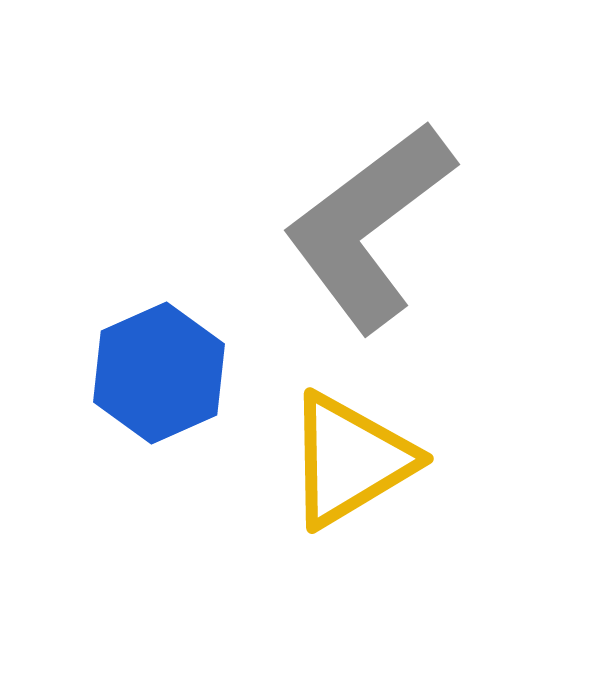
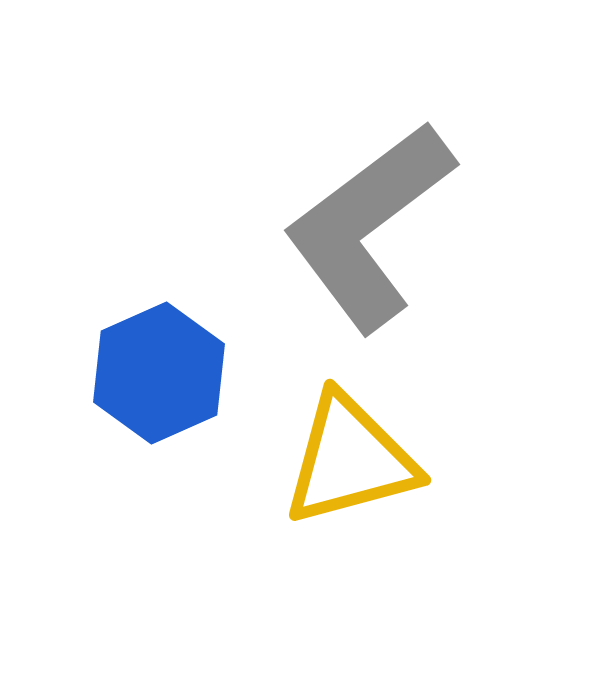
yellow triangle: rotated 16 degrees clockwise
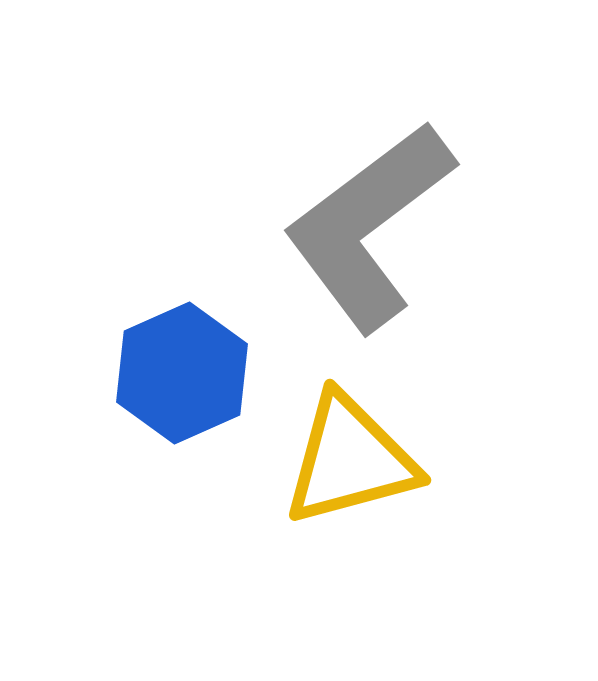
blue hexagon: moved 23 px right
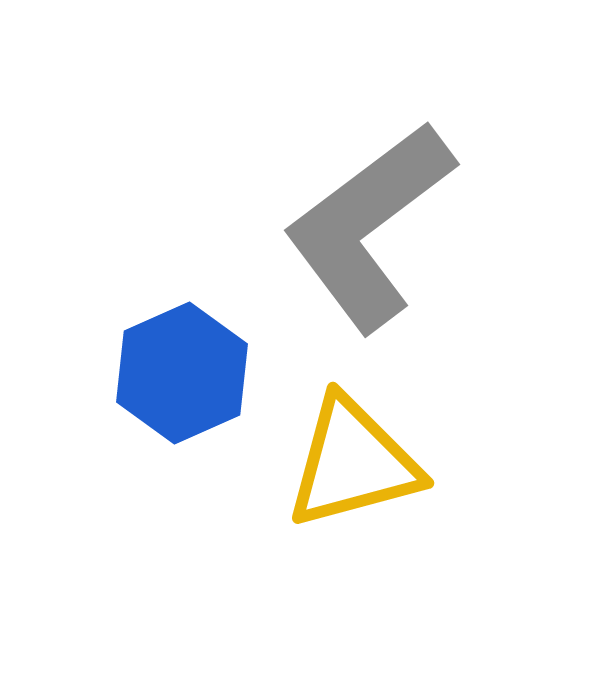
yellow triangle: moved 3 px right, 3 px down
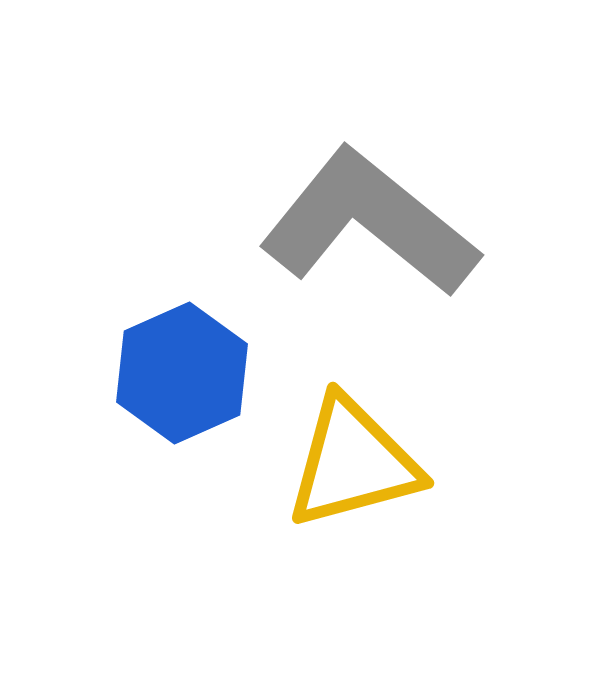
gray L-shape: moved 3 px up; rotated 76 degrees clockwise
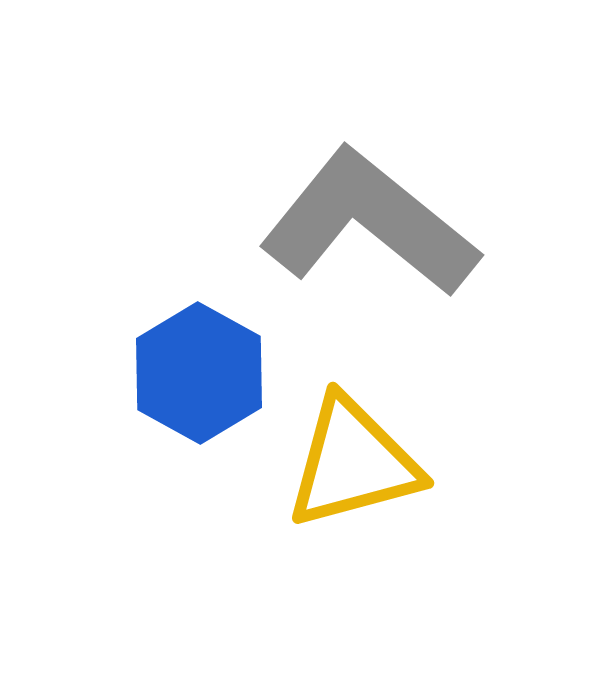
blue hexagon: moved 17 px right; rotated 7 degrees counterclockwise
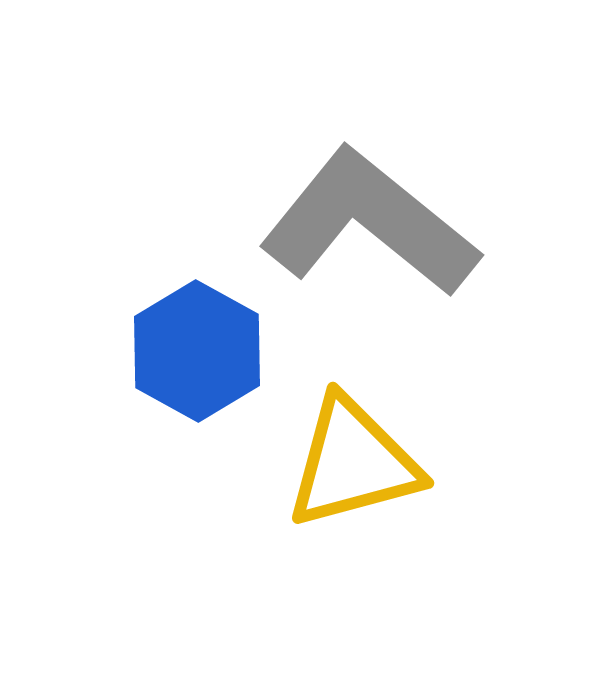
blue hexagon: moved 2 px left, 22 px up
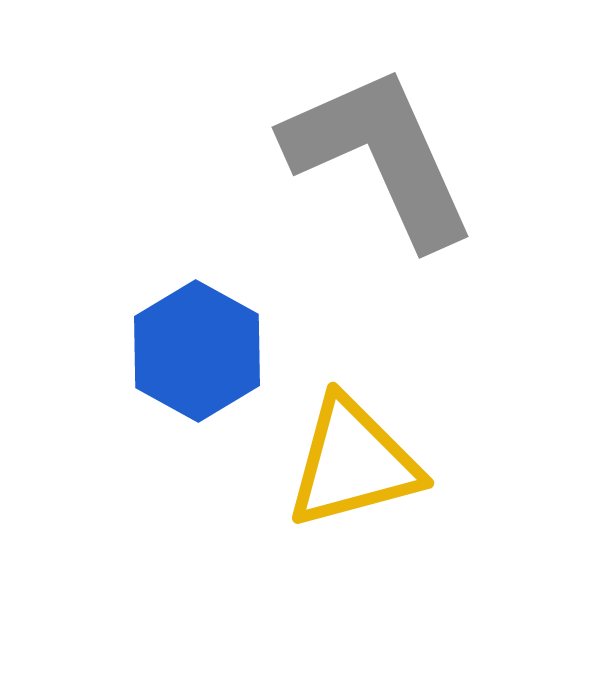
gray L-shape: moved 11 px right, 67 px up; rotated 27 degrees clockwise
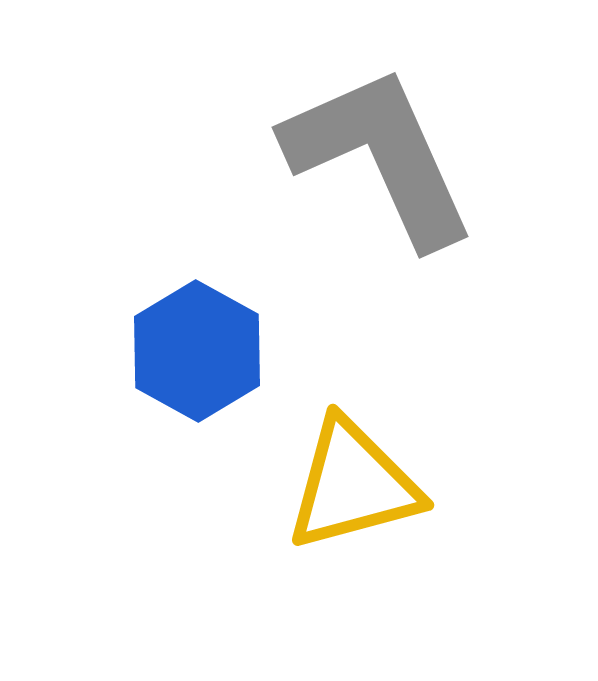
yellow triangle: moved 22 px down
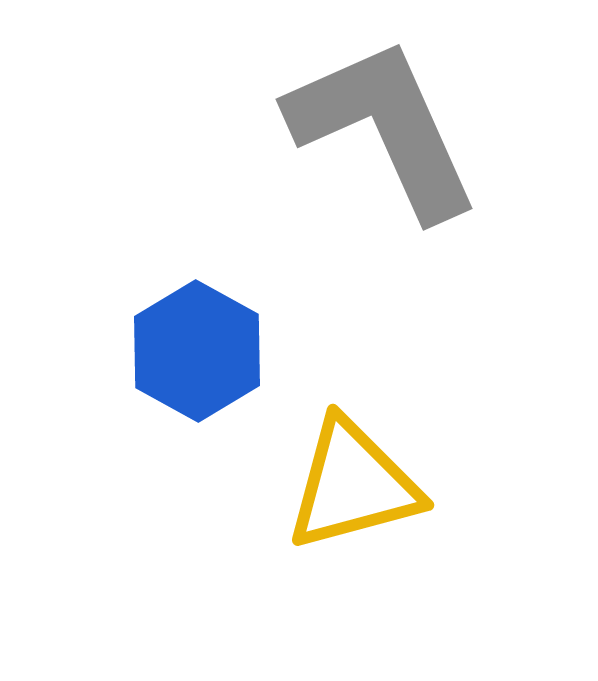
gray L-shape: moved 4 px right, 28 px up
